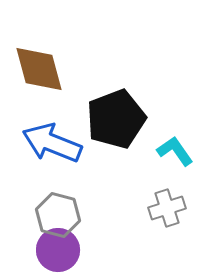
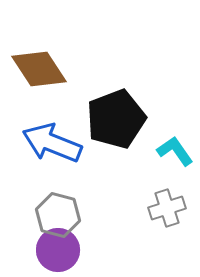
brown diamond: rotated 18 degrees counterclockwise
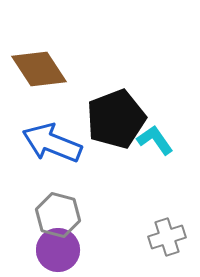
cyan L-shape: moved 20 px left, 11 px up
gray cross: moved 29 px down
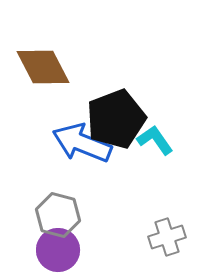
brown diamond: moved 4 px right, 2 px up; rotated 6 degrees clockwise
blue arrow: moved 30 px right
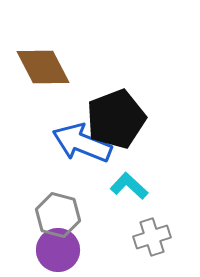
cyan L-shape: moved 26 px left, 46 px down; rotated 12 degrees counterclockwise
gray cross: moved 15 px left
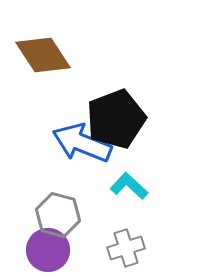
brown diamond: moved 12 px up; rotated 6 degrees counterclockwise
gray cross: moved 26 px left, 11 px down
purple circle: moved 10 px left
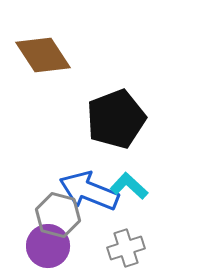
blue arrow: moved 7 px right, 48 px down
purple circle: moved 4 px up
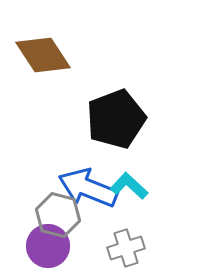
blue arrow: moved 1 px left, 3 px up
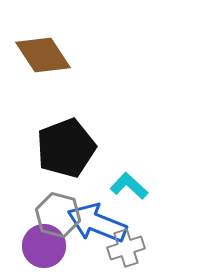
black pentagon: moved 50 px left, 29 px down
blue arrow: moved 9 px right, 35 px down
purple circle: moved 4 px left
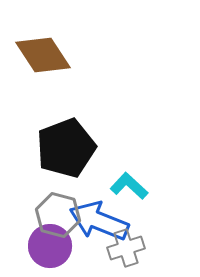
blue arrow: moved 2 px right, 2 px up
purple circle: moved 6 px right
